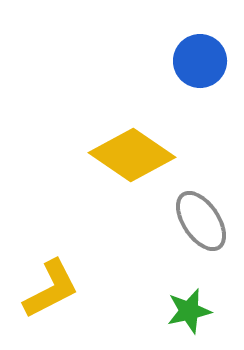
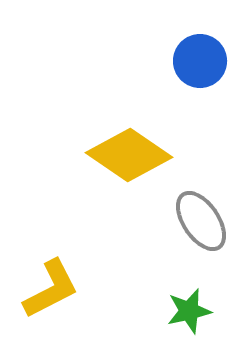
yellow diamond: moved 3 px left
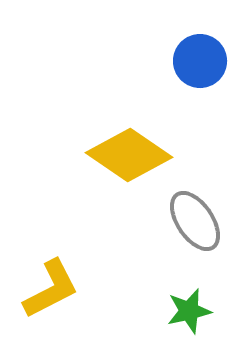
gray ellipse: moved 6 px left
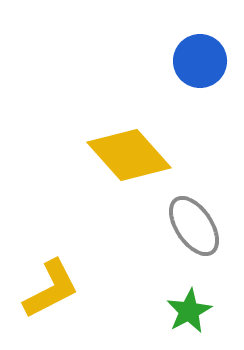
yellow diamond: rotated 14 degrees clockwise
gray ellipse: moved 1 px left, 5 px down
green star: rotated 15 degrees counterclockwise
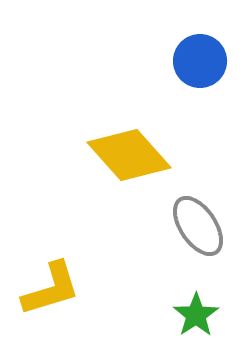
gray ellipse: moved 4 px right
yellow L-shape: rotated 10 degrees clockwise
green star: moved 7 px right, 4 px down; rotated 6 degrees counterclockwise
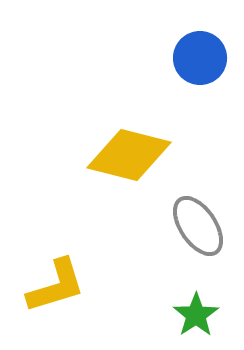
blue circle: moved 3 px up
yellow diamond: rotated 34 degrees counterclockwise
yellow L-shape: moved 5 px right, 3 px up
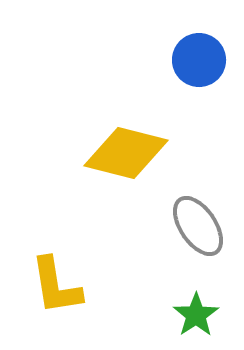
blue circle: moved 1 px left, 2 px down
yellow diamond: moved 3 px left, 2 px up
yellow L-shape: rotated 98 degrees clockwise
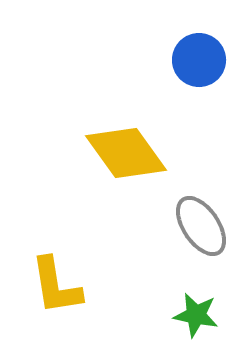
yellow diamond: rotated 40 degrees clockwise
gray ellipse: moved 3 px right
green star: rotated 27 degrees counterclockwise
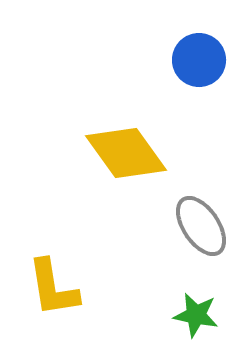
yellow L-shape: moved 3 px left, 2 px down
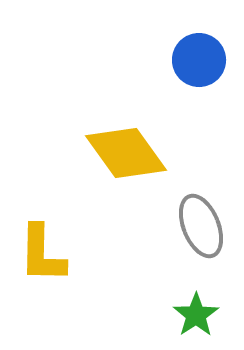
gray ellipse: rotated 12 degrees clockwise
yellow L-shape: moved 11 px left, 34 px up; rotated 10 degrees clockwise
green star: rotated 27 degrees clockwise
